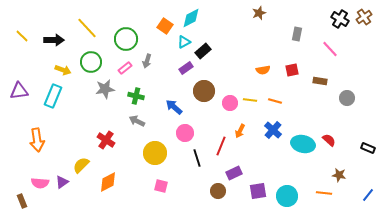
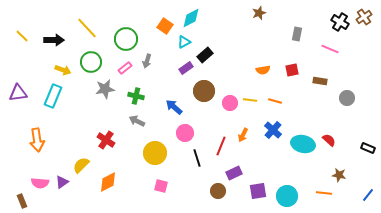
black cross at (340, 19): moved 3 px down
pink line at (330, 49): rotated 24 degrees counterclockwise
black rectangle at (203, 51): moved 2 px right, 4 px down
purple triangle at (19, 91): moved 1 px left, 2 px down
orange arrow at (240, 131): moved 3 px right, 4 px down
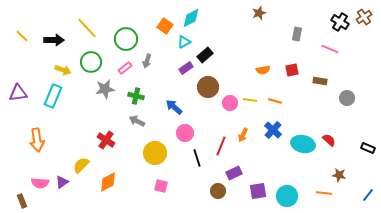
brown circle at (204, 91): moved 4 px right, 4 px up
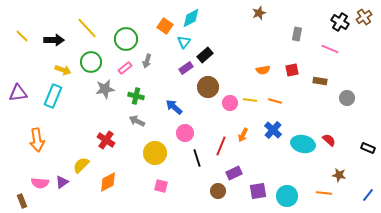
cyan triangle at (184, 42): rotated 24 degrees counterclockwise
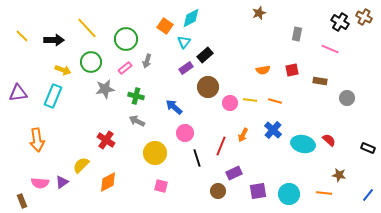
brown cross at (364, 17): rotated 28 degrees counterclockwise
cyan circle at (287, 196): moved 2 px right, 2 px up
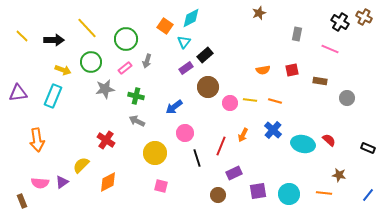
blue arrow at (174, 107): rotated 78 degrees counterclockwise
brown circle at (218, 191): moved 4 px down
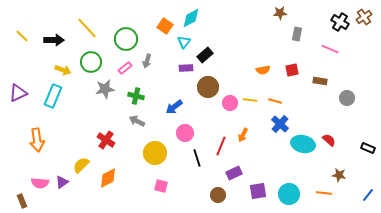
brown star at (259, 13): moved 21 px right; rotated 16 degrees clockwise
brown cross at (364, 17): rotated 28 degrees clockwise
purple rectangle at (186, 68): rotated 32 degrees clockwise
purple triangle at (18, 93): rotated 18 degrees counterclockwise
blue cross at (273, 130): moved 7 px right, 6 px up
orange diamond at (108, 182): moved 4 px up
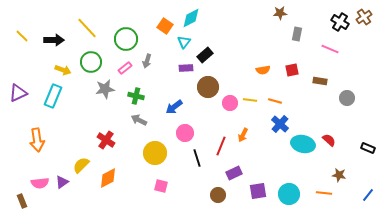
gray arrow at (137, 121): moved 2 px right, 1 px up
pink semicircle at (40, 183): rotated 12 degrees counterclockwise
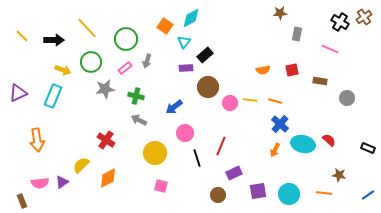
orange arrow at (243, 135): moved 32 px right, 15 px down
blue line at (368, 195): rotated 16 degrees clockwise
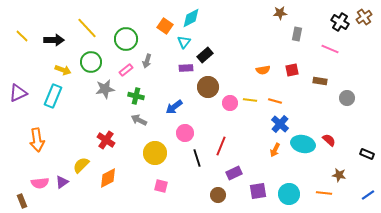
pink rectangle at (125, 68): moved 1 px right, 2 px down
black rectangle at (368, 148): moved 1 px left, 6 px down
